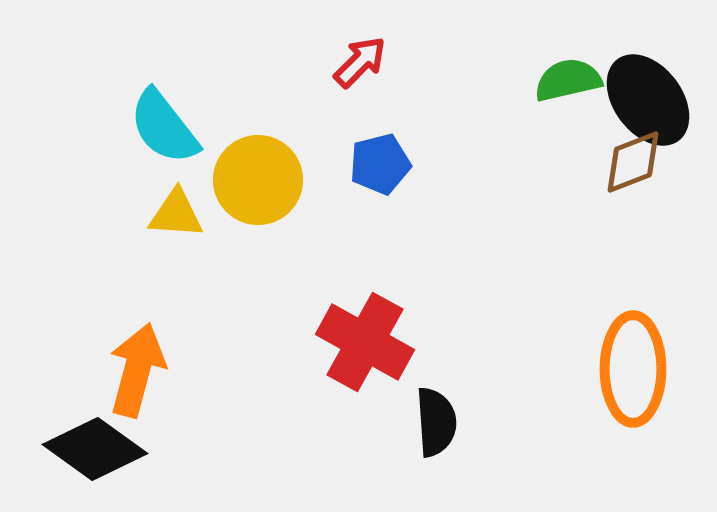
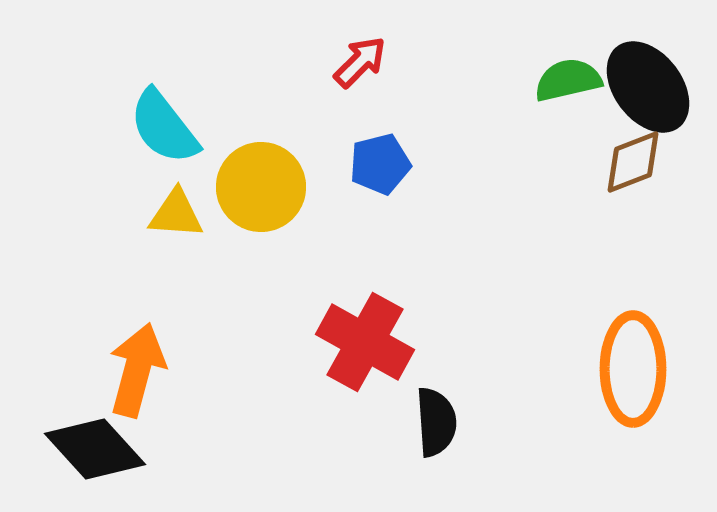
black ellipse: moved 13 px up
yellow circle: moved 3 px right, 7 px down
black diamond: rotated 12 degrees clockwise
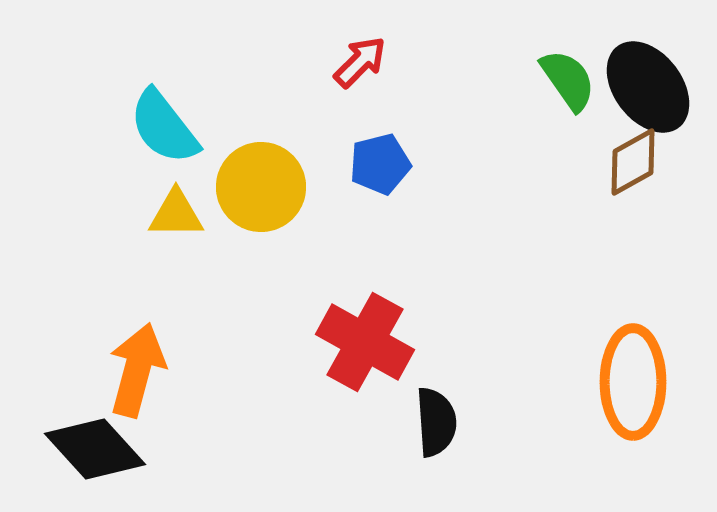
green semicircle: rotated 68 degrees clockwise
brown diamond: rotated 8 degrees counterclockwise
yellow triangle: rotated 4 degrees counterclockwise
orange ellipse: moved 13 px down
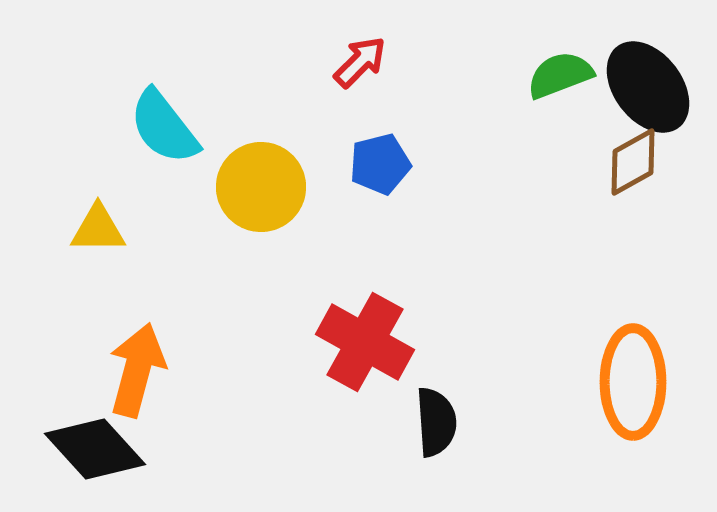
green semicircle: moved 8 px left, 5 px up; rotated 76 degrees counterclockwise
yellow triangle: moved 78 px left, 15 px down
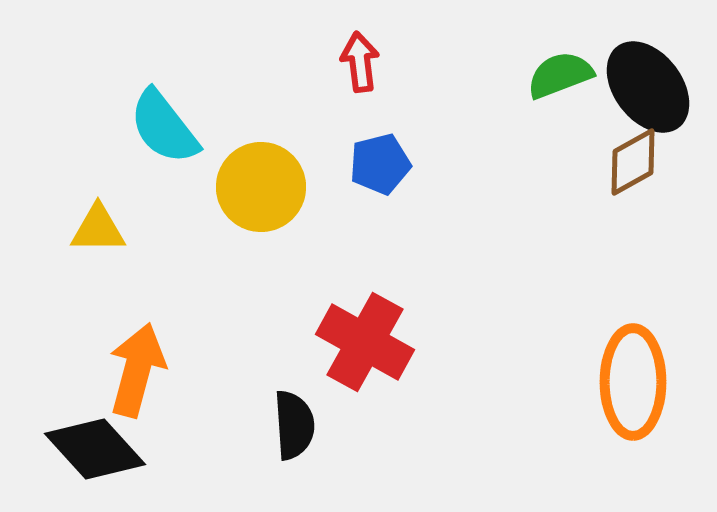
red arrow: rotated 52 degrees counterclockwise
black semicircle: moved 142 px left, 3 px down
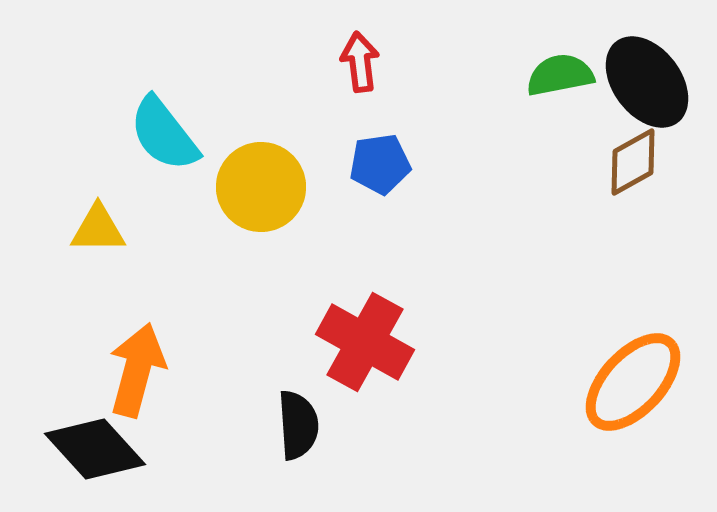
green semicircle: rotated 10 degrees clockwise
black ellipse: moved 1 px left, 5 px up
cyan semicircle: moved 7 px down
blue pentagon: rotated 6 degrees clockwise
orange ellipse: rotated 43 degrees clockwise
black semicircle: moved 4 px right
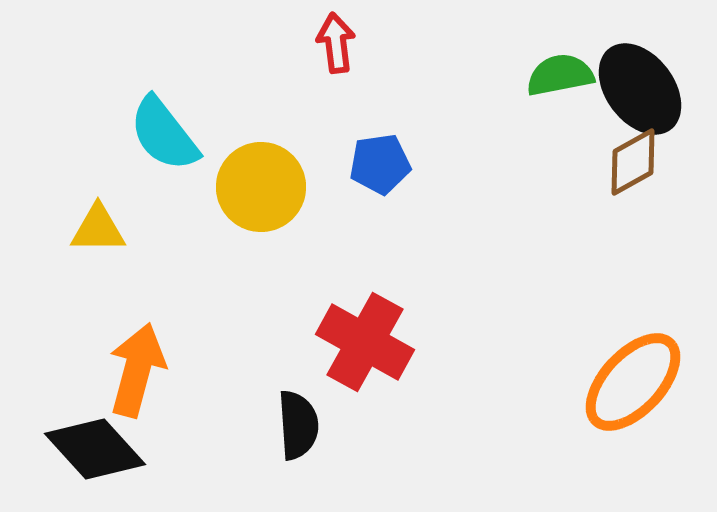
red arrow: moved 24 px left, 19 px up
black ellipse: moved 7 px left, 7 px down
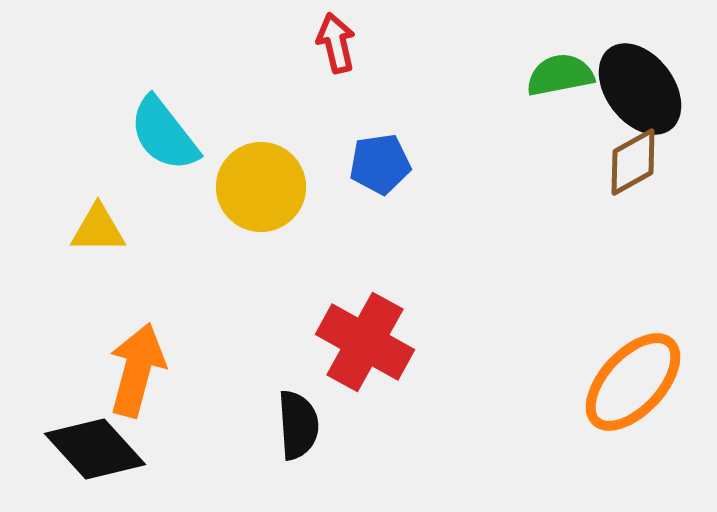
red arrow: rotated 6 degrees counterclockwise
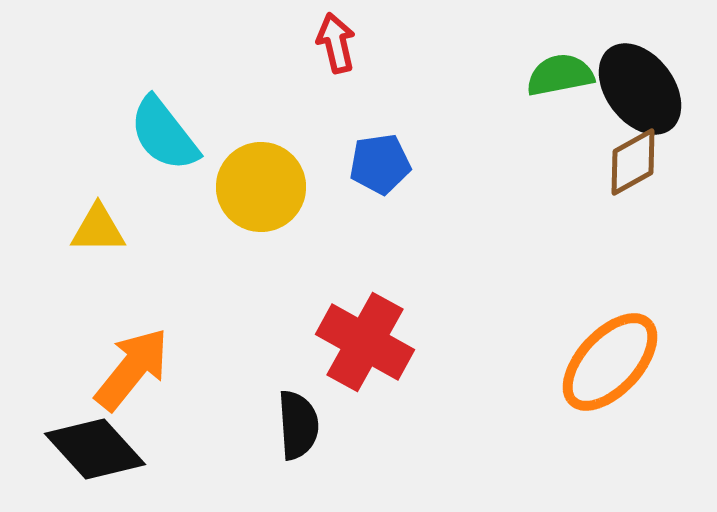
orange arrow: moved 5 px left, 1 px up; rotated 24 degrees clockwise
orange ellipse: moved 23 px left, 20 px up
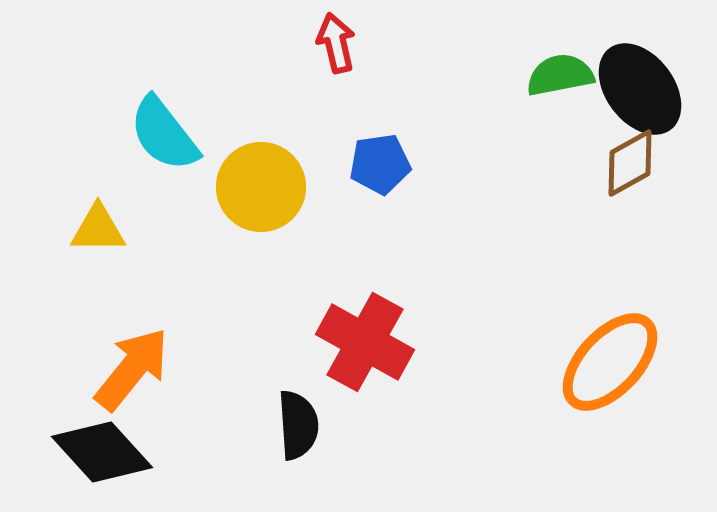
brown diamond: moved 3 px left, 1 px down
black diamond: moved 7 px right, 3 px down
